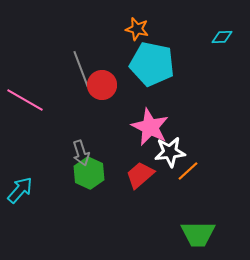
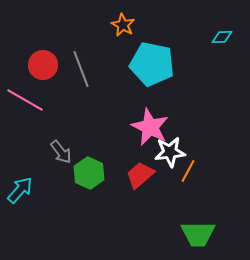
orange star: moved 14 px left, 4 px up; rotated 15 degrees clockwise
red circle: moved 59 px left, 20 px up
gray arrow: moved 20 px left, 1 px up; rotated 20 degrees counterclockwise
orange line: rotated 20 degrees counterclockwise
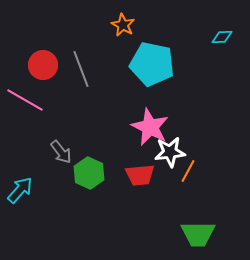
red trapezoid: rotated 144 degrees counterclockwise
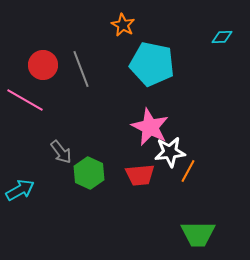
cyan arrow: rotated 20 degrees clockwise
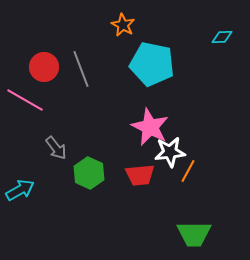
red circle: moved 1 px right, 2 px down
gray arrow: moved 5 px left, 4 px up
green trapezoid: moved 4 px left
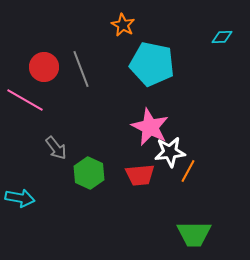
cyan arrow: moved 8 px down; rotated 40 degrees clockwise
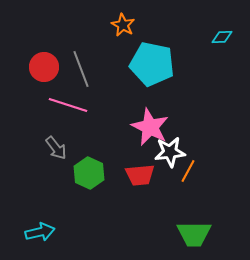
pink line: moved 43 px right, 5 px down; rotated 12 degrees counterclockwise
cyan arrow: moved 20 px right, 34 px down; rotated 24 degrees counterclockwise
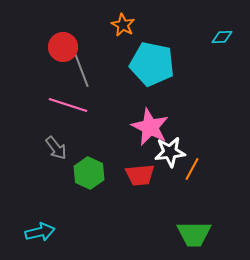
red circle: moved 19 px right, 20 px up
orange line: moved 4 px right, 2 px up
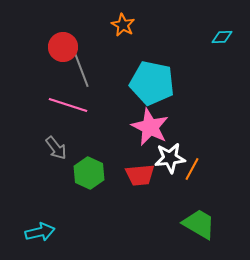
cyan pentagon: moved 19 px down
white star: moved 6 px down
green trapezoid: moved 5 px right, 10 px up; rotated 150 degrees counterclockwise
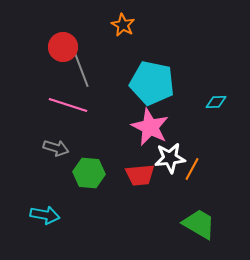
cyan diamond: moved 6 px left, 65 px down
gray arrow: rotated 35 degrees counterclockwise
green hexagon: rotated 20 degrees counterclockwise
cyan arrow: moved 5 px right, 17 px up; rotated 24 degrees clockwise
